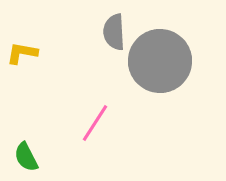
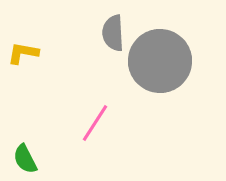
gray semicircle: moved 1 px left, 1 px down
yellow L-shape: moved 1 px right
green semicircle: moved 1 px left, 2 px down
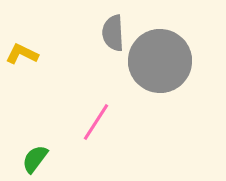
yellow L-shape: moved 1 px left, 1 px down; rotated 16 degrees clockwise
pink line: moved 1 px right, 1 px up
green semicircle: moved 10 px right; rotated 64 degrees clockwise
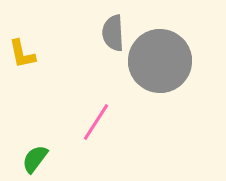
yellow L-shape: rotated 128 degrees counterclockwise
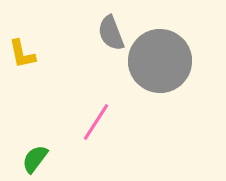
gray semicircle: moved 2 px left; rotated 18 degrees counterclockwise
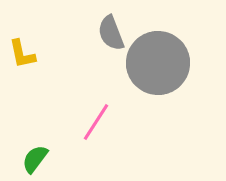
gray circle: moved 2 px left, 2 px down
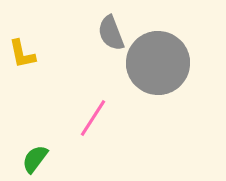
pink line: moved 3 px left, 4 px up
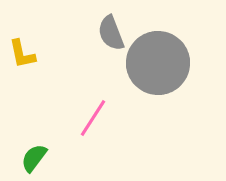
green semicircle: moved 1 px left, 1 px up
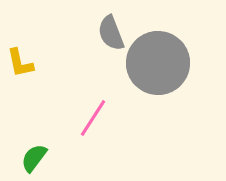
yellow L-shape: moved 2 px left, 9 px down
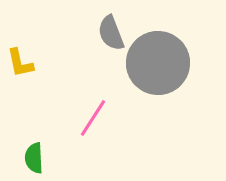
green semicircle: rotated 40 degrees counterclockwise
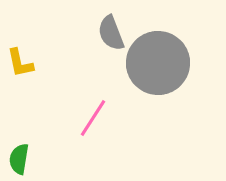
green semicircle: moved 15 px left, 1 px down; rotated 12 degrees clockwise
